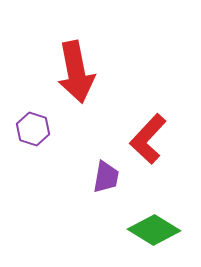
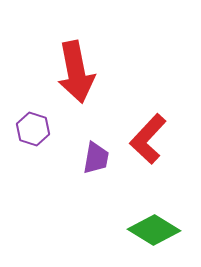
purple trapezoid: moved 10 px left, 19 px up
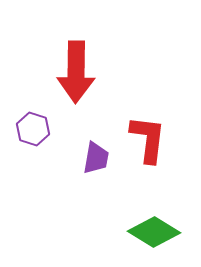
red arrow: rotated 12 degrees clockwise
red L-shape: rotated 144 degrees clockwise
green diamond: moved 2 px down
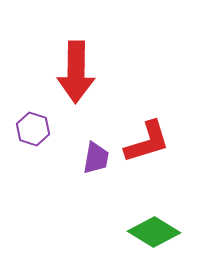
red L-shape: moved 1 px left, 3 px down; rotated 66 degrees clockwise
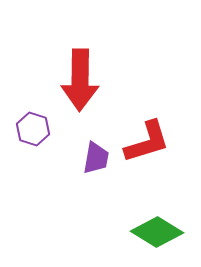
red arrow: moved 4 px right, 8 px down
green diamond: moved 3 px right
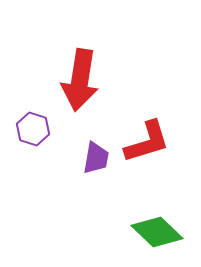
red arrow: rotated 8 degrees clockwise
green diamond: rotated 12 degrees clockwise
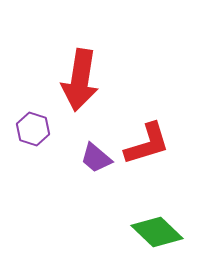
red L-shape: moved 2 px down
purple trapezoid: rotated 120 degrees clockwise
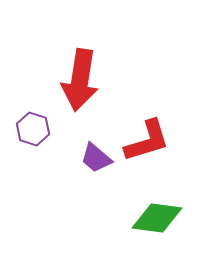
red L-shape: moved 3 px up
green diamond: moved 14 px up; rotated 36 degrees counterclockwise
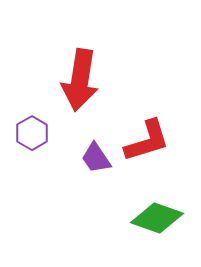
purple hexagon: moved 1 px left, 4 px down; rotated 12 degrees clockwise
purple trapezoid: rotated 16 degrees clockwise
green diamond: rotated 12 degrees clockwise
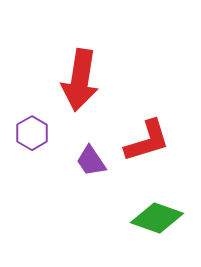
purple trapezoid: moved 5 px left, 3 px down
